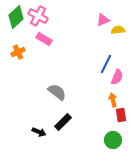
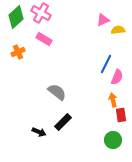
pink cross: moved 3 px right, 3 px up
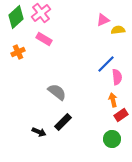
pink cross: rotated 24 degrees clockwise
blue line: rotated 18 degrees clockwise
pink semicircle: rotated 28 degrees counterclockwise
red rectangle: rotated 64 degrees clockwise
green circle: moved 1 px left, 1 px up
